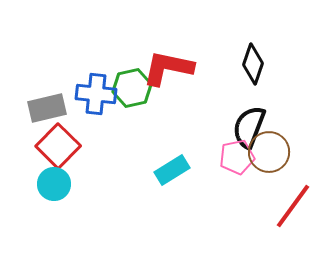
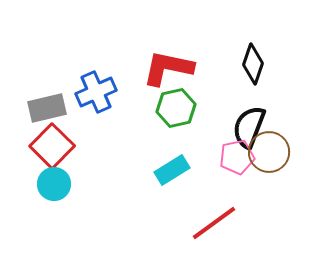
green hexagon: moved 44 px right, 20 px down
blue cross: moved 2 px up; rotated 30 degrees counterclockwise
red square: moved 6 px left
red line: moved 79 px left, 17 px down; rotated 18 degrees clockwise
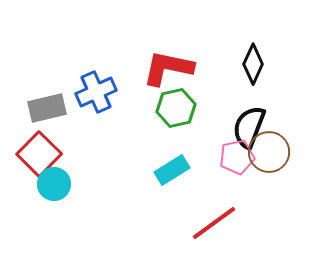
black diamond: rotated 6 degrees clockwise
red square: moved 13 px left, 8 px down
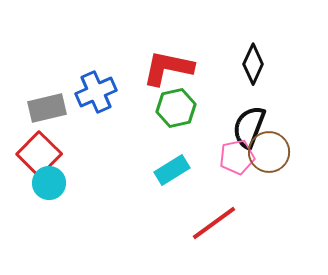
cyan circle: moved 5 px left, 1 px up
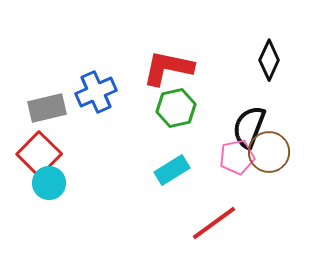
black diamond: moved 16 px right, 4 px up
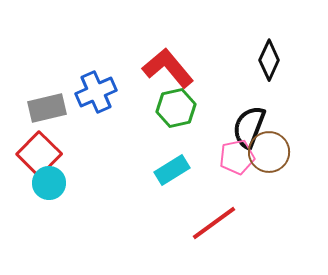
red L-shape: rotated 38 degrees clockwise
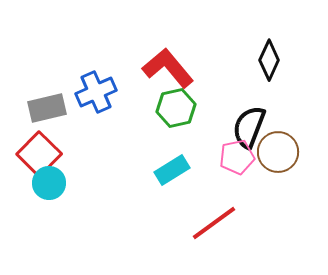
brown circle: moved 9 px right
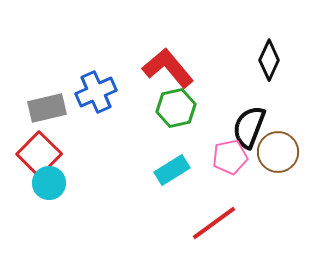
pink pentagon: moved 7 px left
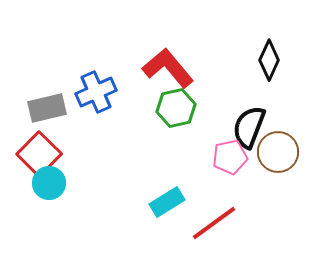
cyan rectangle: moved 5 px left, 32 px down
